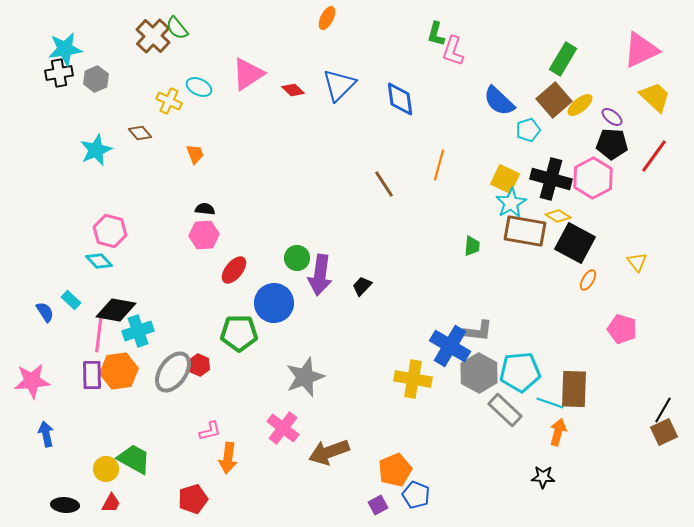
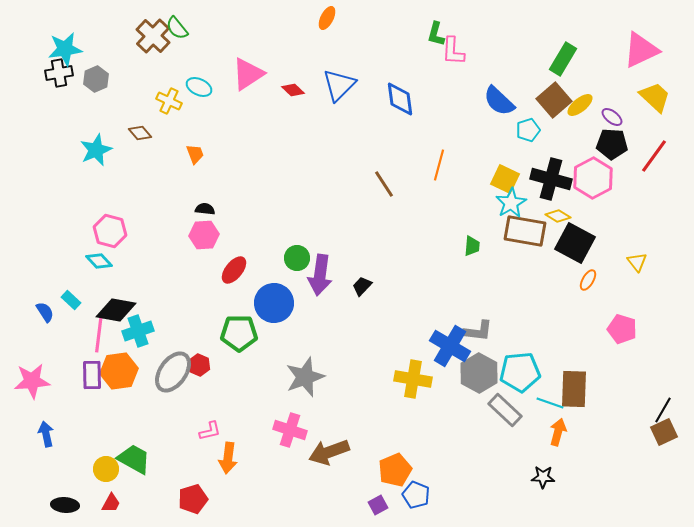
pink L-shape at (453, 51): rotated 16 degrees counterclockwise
pink cross at (283, 428): moved 7 px right, 2 px down; rotated 20 degrees counterclockwise
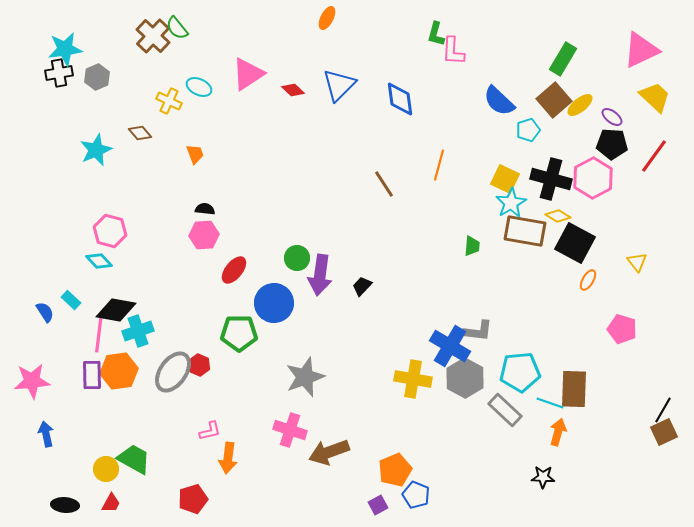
gray hexagon at (96, 79): moved 1 px right, 2 px up
gray hexagon at (479, 373): moved 14 px left, 5 px down
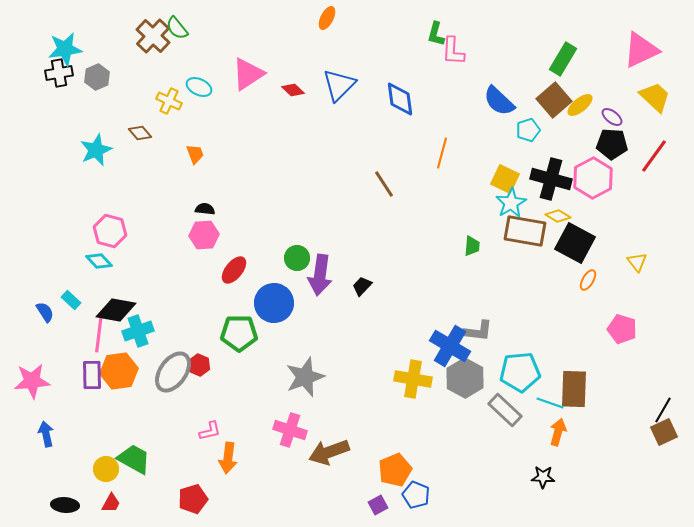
orange line at (439, 165): moved 3 px right, 12 px up
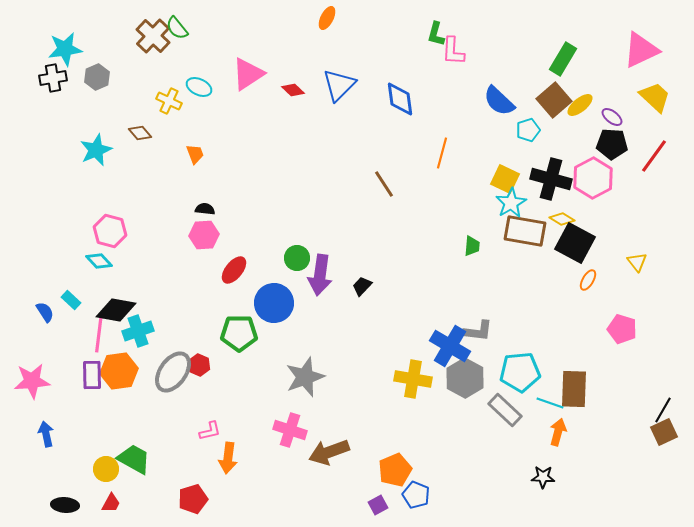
black cross at (59, 73): moved 6 px left, 5 px down
yellow diamond at (558, 216): moved 4 px right, 3 px down
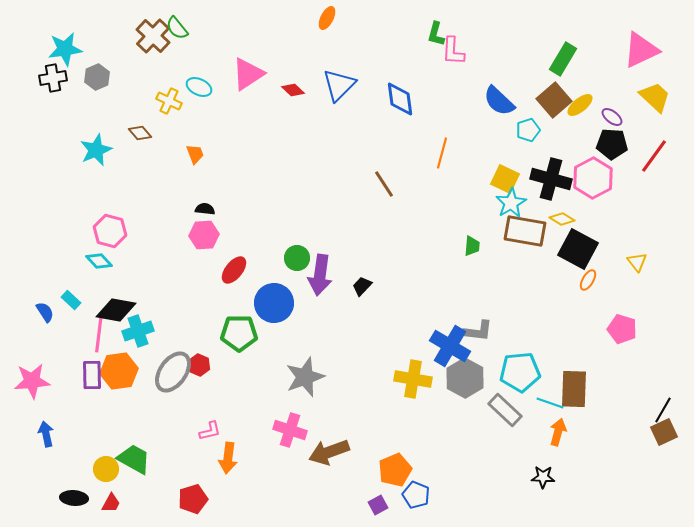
black square at (575, 243): moved 3 px right, 6 px down
black ellipse at (65, 505): moved 9 px right, 7 px up
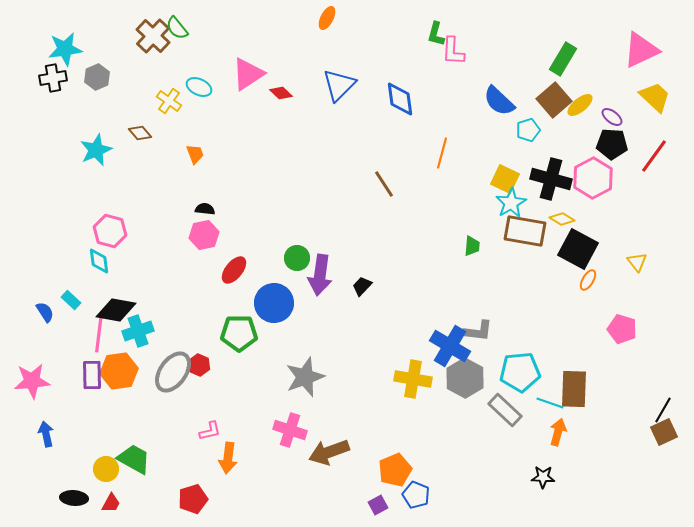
red diamond at (293, 90): moved 12 px left, 3 px down
yellow cross at (169, 101): rotated 10 degrees clockwise
pink hexagon at (204, 235): rotated 8 degrees counterclockwise
cyan diamond at (99, 261): rotated 36 degrees clockwise
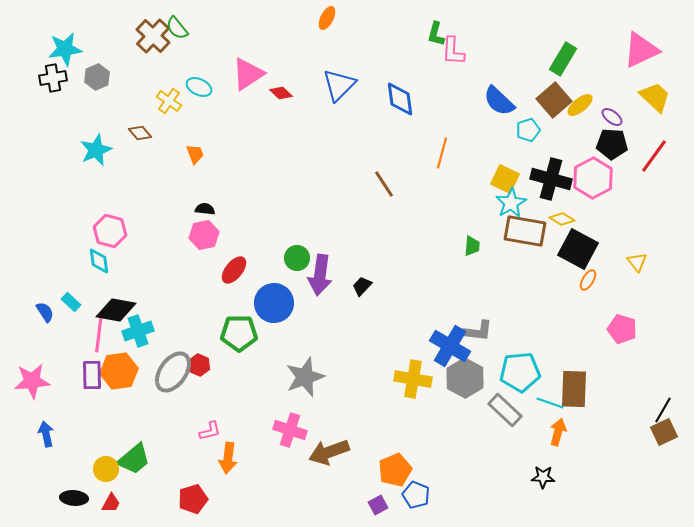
cyan rectangle at (71, 300): moved 2 px down
green trapezoid at (134, 459): rotated 111 degrees clockwise
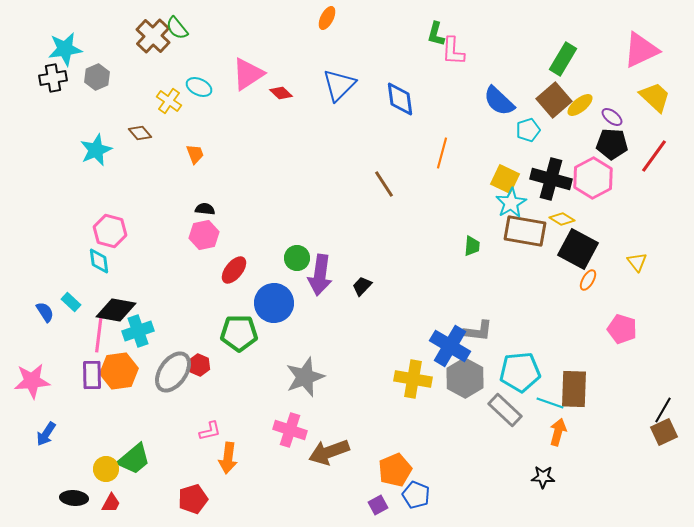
blue arrow at (46, 434): rotated 135 degrees counterclockwise
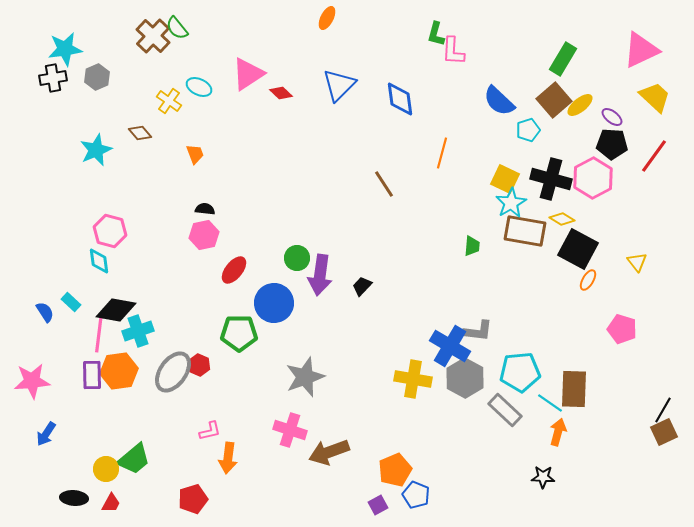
cyan line at (550, 403): rotated 16 degrees clockwise
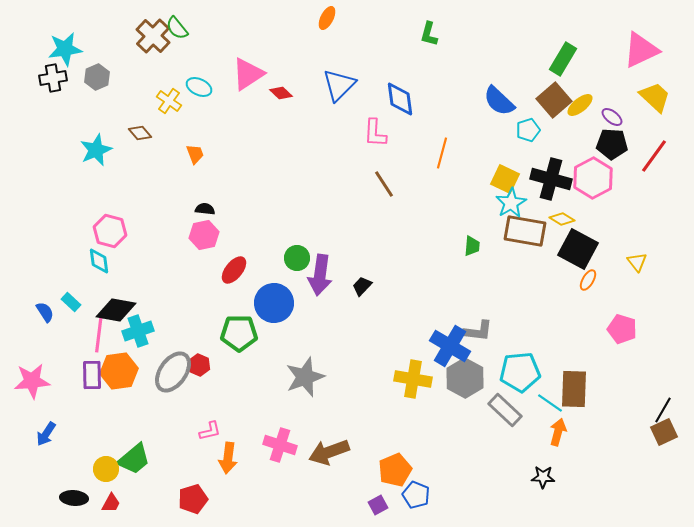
green L-shape at (436, 34): moved 7 px left
pink L-shape at (453, 51): moved 78 px left, 82 px down
pink cross at (290, 430): moved 10 px left, 15 px down
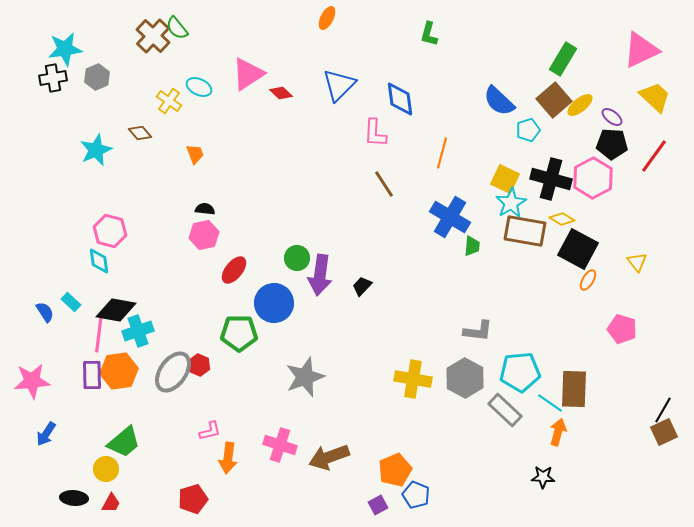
blue cross at (450, 346): moved 129 px up
brown arrow at (329, 452): moved 5 px down
green trapezoid at (134, 459): moved 10 px left, 17 px up
